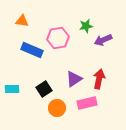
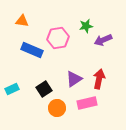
cyan rectangle: rotated 24 degrees counterclockwise
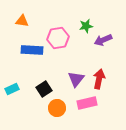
blue rectangle: rotated 20 degrees counterclockwise
purple triangle: moved 2 px right; rotated 18 degrees counterclockwise
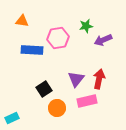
cyan rectangle: moved 29 px down
pink rectangle: moved 2 px up
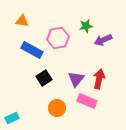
blue rectangle: rotated 25 degrees clockwise
black square: moved 11 px up
pink rectangle: rotated 36 degrees clockwise
